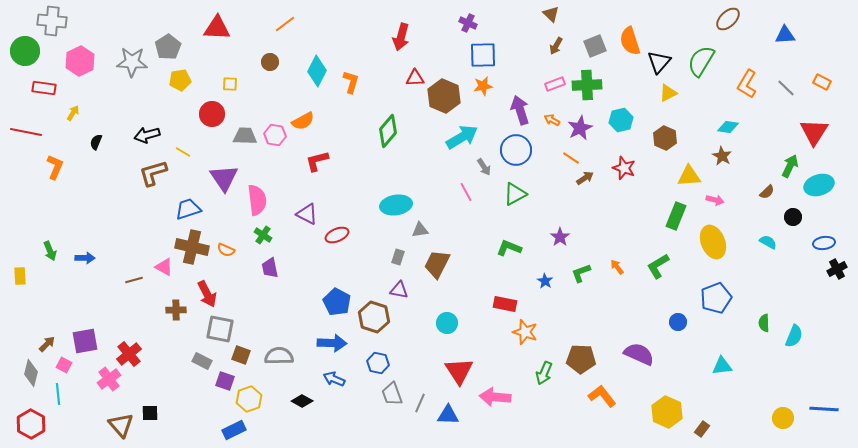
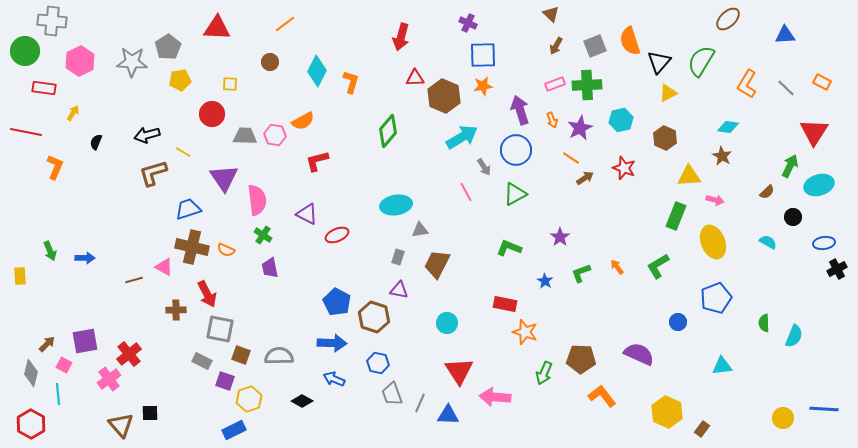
orange arrow at (552, 120): rotated 140 degrees counterclockwise
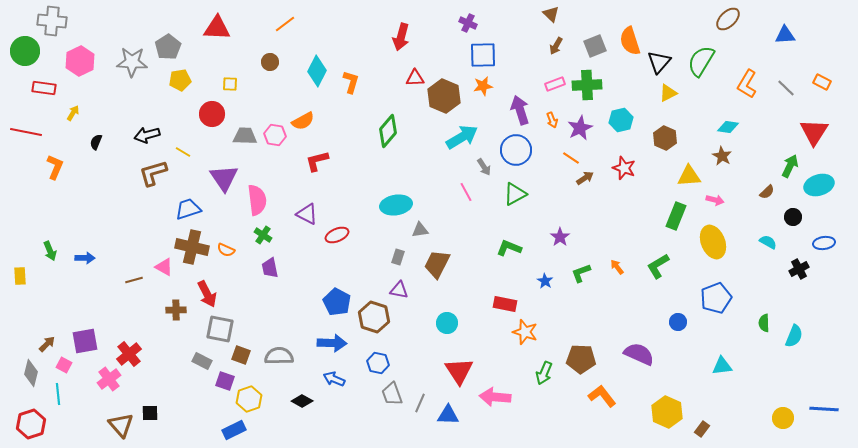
black cross at (837, 269): moved 38 px left
red hexagon at (31, 424): rotated 12 degrees clockwise
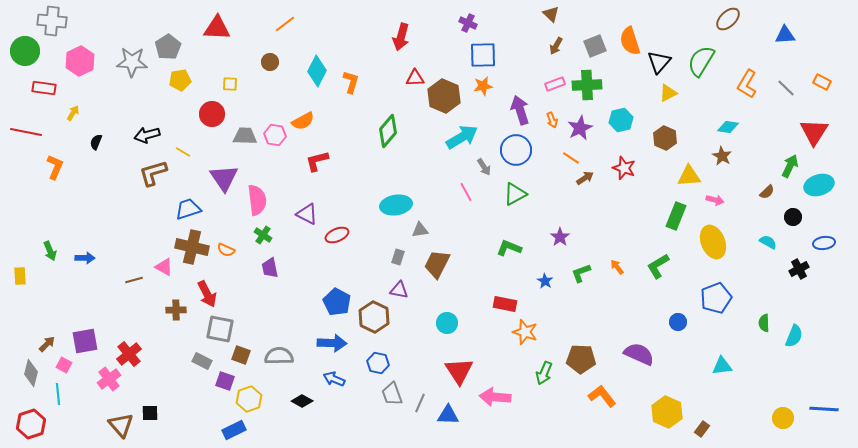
brown hexagon at (374, 317): rotated 8 degrees clockwise
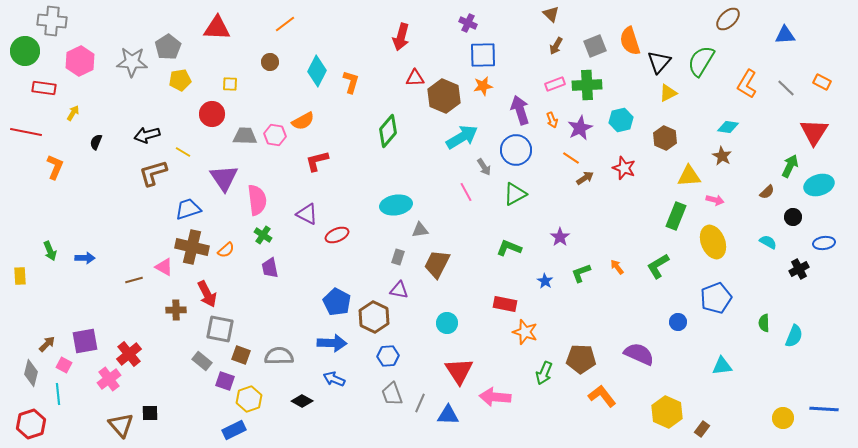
orange semicircle at (226, 250): rotated 66 degrees counterclockwise
gray rectangle at (202, 361): rotated 12 degrees clockwise
blue hexagon at (378, 363): moved 10 px right, 7 px up; rotated 15 degrees counterclockwise
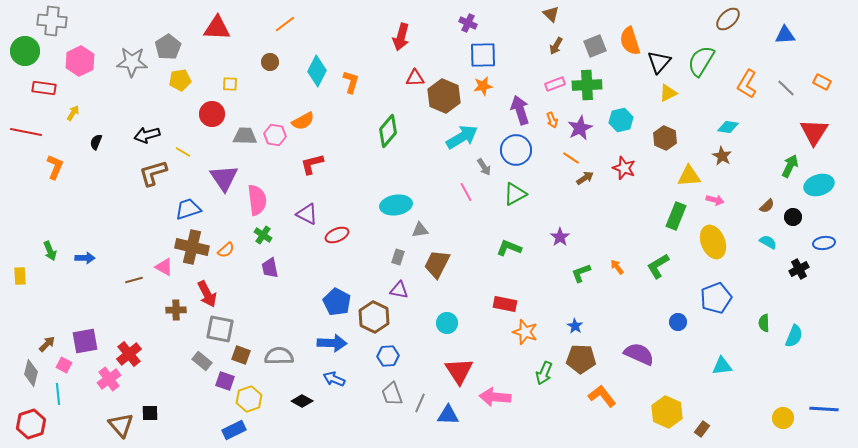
red L-shape at (317, 161): moved 5 px left, 3 px down
brown semicircle at (767, 192): moved 14 px down
blue star at (545, 281): moved 30 px right, 45 px down
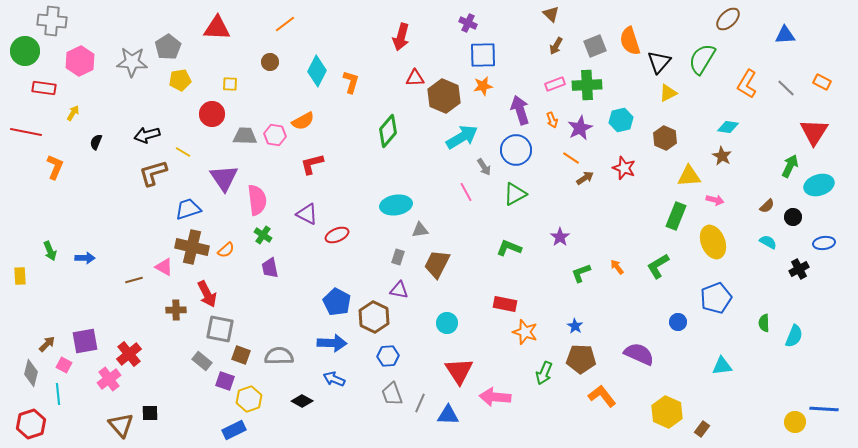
green semicircle at (701, 61): moved 1 px right, 2 px up
yellow circle at (783, 418): moved 12 px right, 4 px down
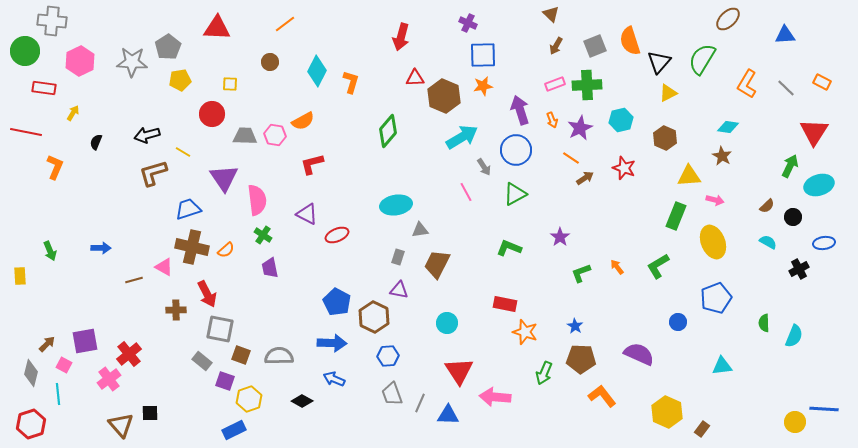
blue arrow at (85, 258): moved 16 px right, 10 px up
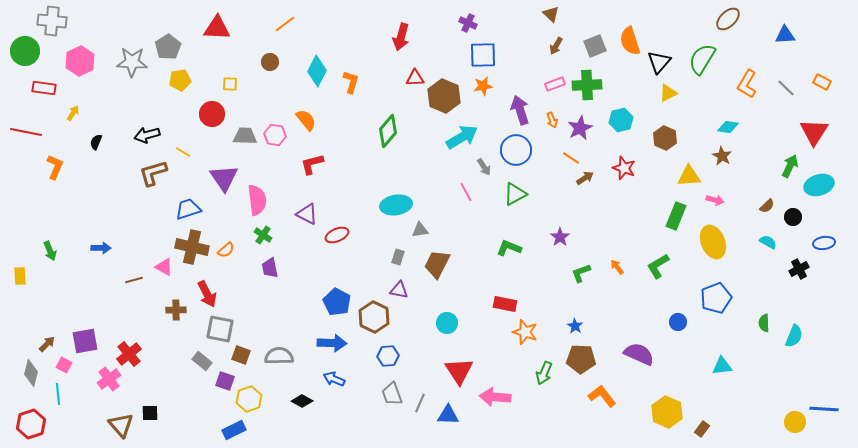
orange semicircle at (303, 121): moved 3 px right, 1 px up; rotated 100 degrees counterclockwise
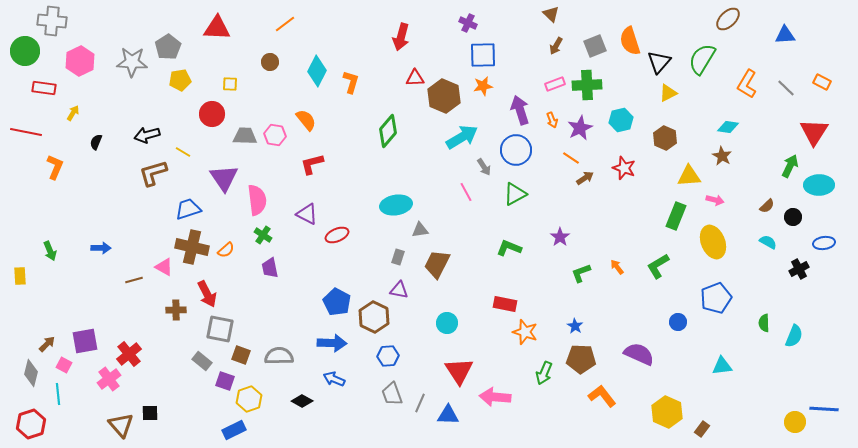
cyan ellipse at (819, 185): rotated 16 degrees clockwise
